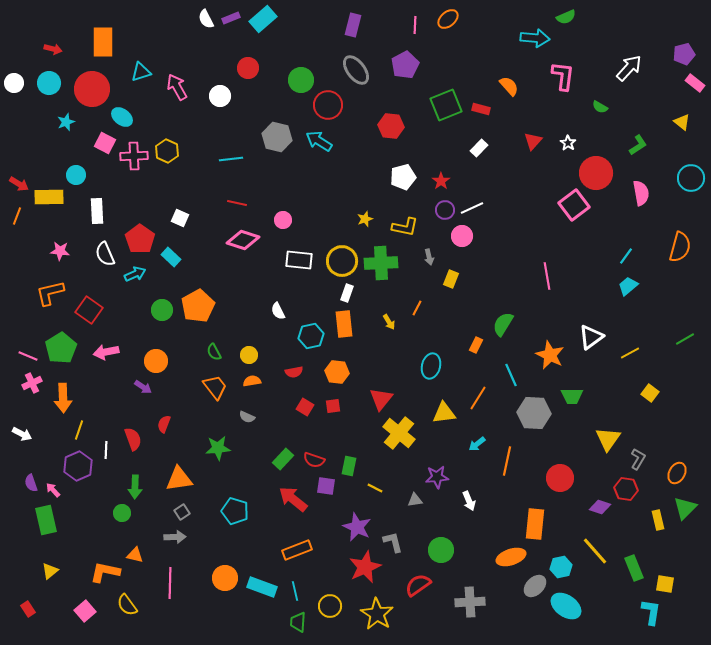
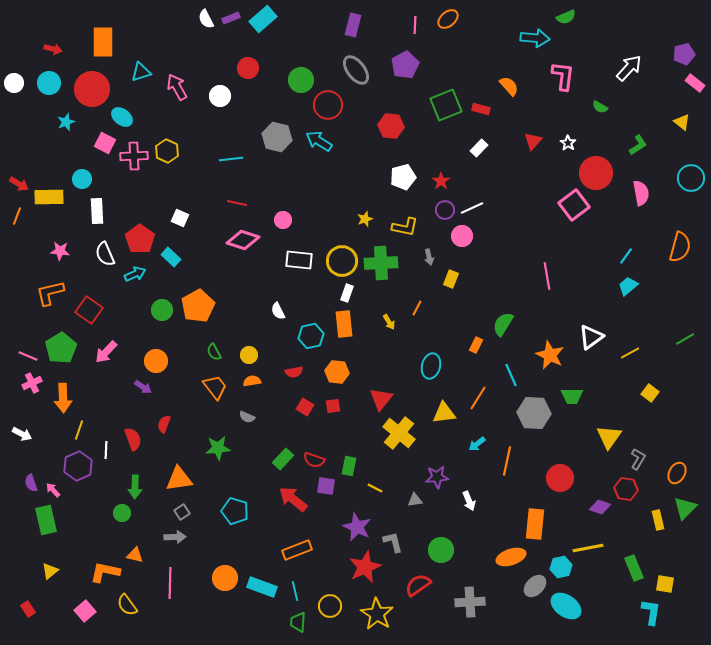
cyan circle at (76, 175): moved 6 px right, 4 px down
pink arrow at (106, 352): rotated 35 degrees counterclockwise
yellow triangle at (608, 439): moved 1 px right, 2 px up
yellow line at (595, 551): moved 7 px left, 3 px up; rotated 60 degrees counterclockwise
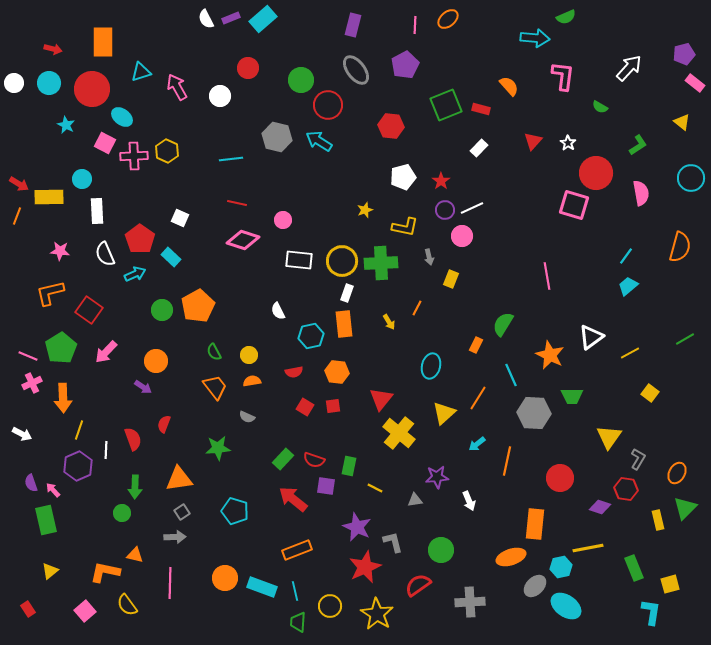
cyan star at (66, 122): moved 3 px down; rotated 24 degrees counterclockwise
pink square at (574, 205): rotated 36 degrees counterclockwise
yellow star at (365, 219): moved 9 px up
yellow triangle at (444, 413): rotated 35 degrees counterclockwise
yellow square at (665, 584): moved 5 px right; rotated 24 degrees counterclockwise
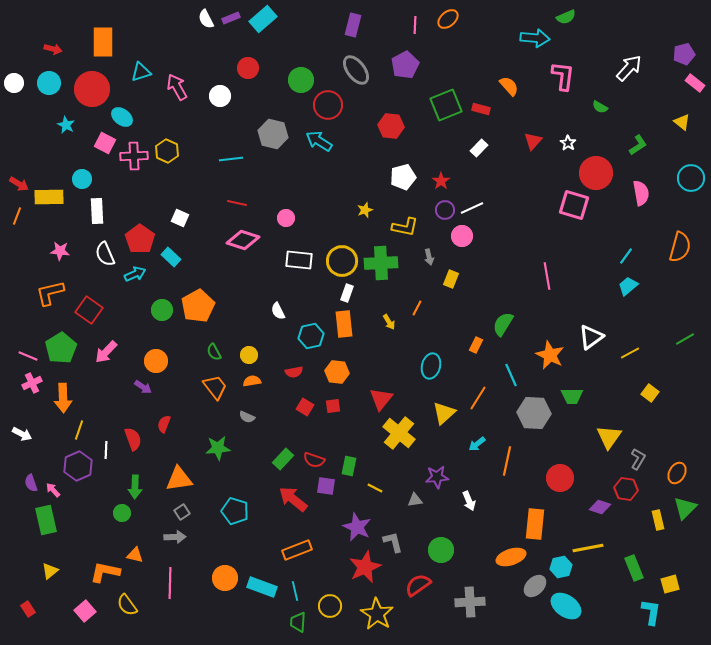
gray hexagon at (277, 137): moved 4 px left, 3 px up
pink circle at (283, 220): moved 3 px right, 2 px up
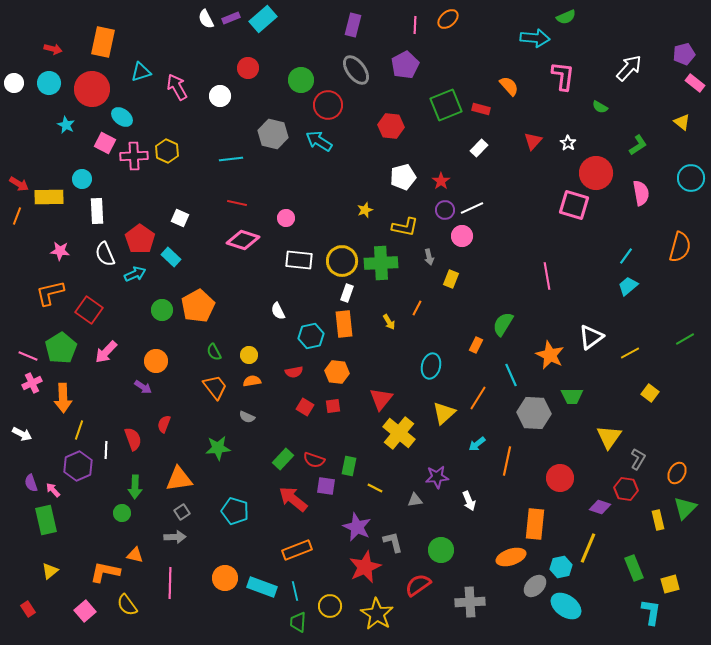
orange rectangle at (103, 42): rotated 12 degrees clockwise
yellow line at (588, 548): rotated 56 degrees counterclockwise
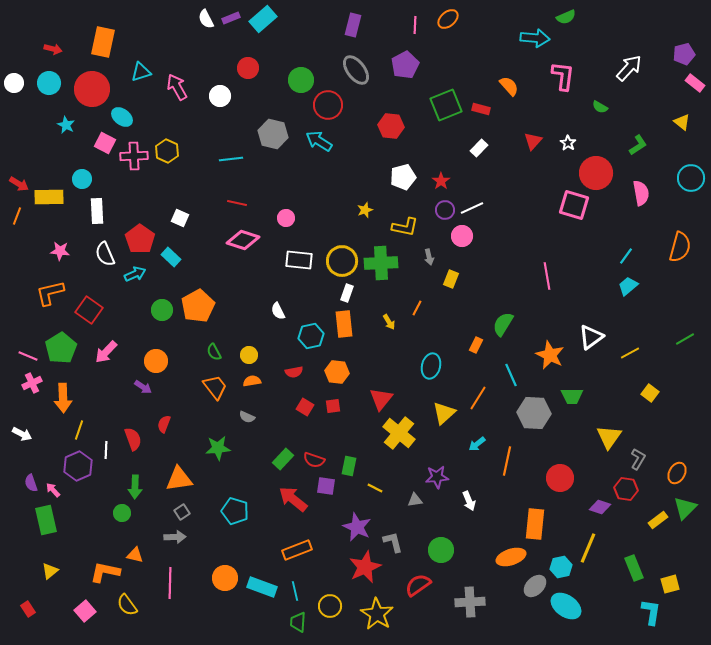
yellow rectangle at (658, 520): rotated 66 degrees clockwise
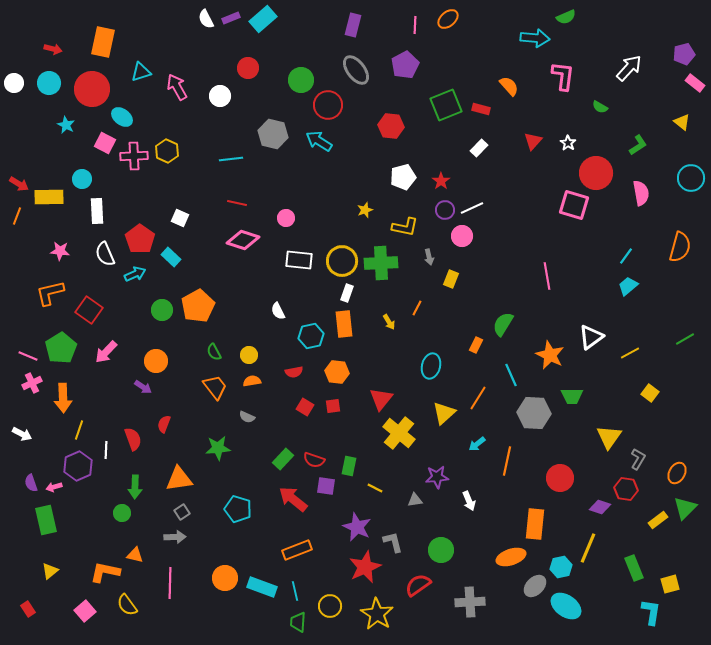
pink arrow at (53, 490): moved 1 px right, 3 px up; rotated 63 degrees counterclockwise
cyan pentagon at (235, 511): moved 3 px right, 2 px up
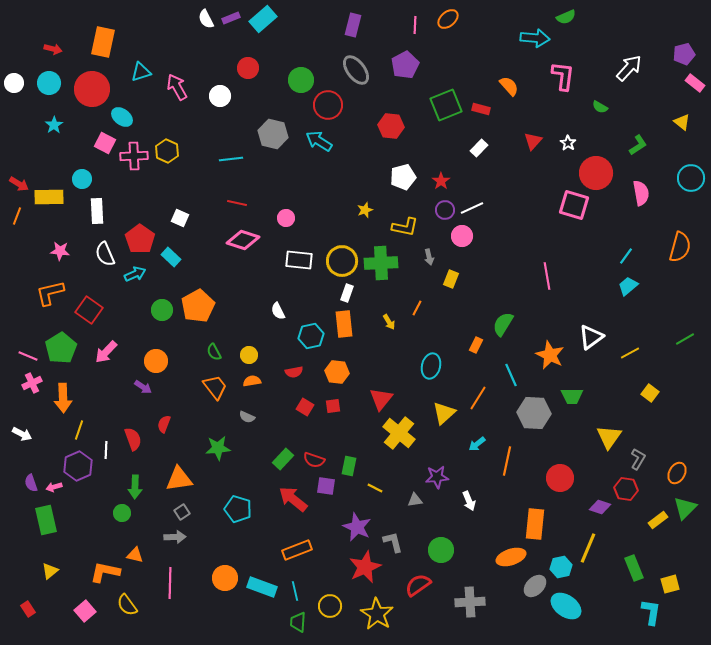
cyan star at (66, 125): moved 12 px left; rotated 12 degrees clockwise
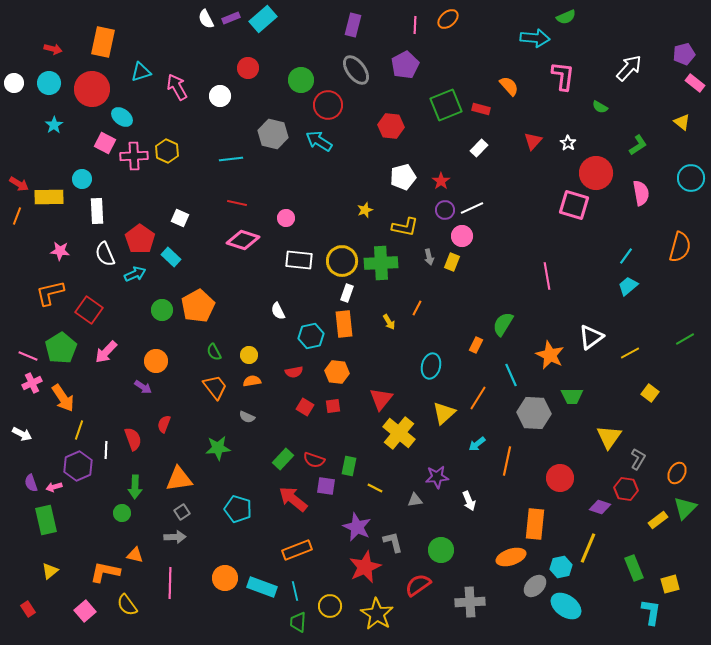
yellow rectangle at (451, 279): moved 1 px right, 17 px up
orange arrow at (63, 398): rotated 32 degrees counterclockwise
